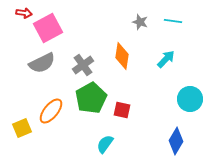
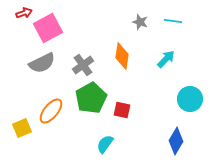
red arrow: rotated 28 degrees counterclockwise
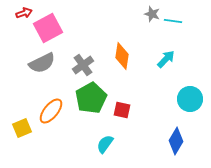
gray star: moved 12 px right, 8 px up
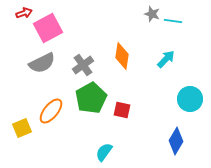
cyan semicircle: moved 1 px left, 8 px down
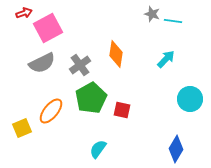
orange diamond: moved 6 px left, 2 px up
gray cross: moved 3 px left
blue diamond: moved 8 px down
cyan semicircle: moved 6 px left, 3 px up
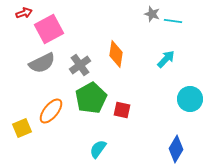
pink square: moved 1 px right, 1 px down
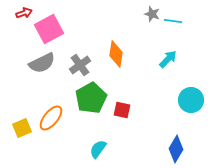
cyan arrow: moved 2 px right
cyan circle: moved 1 px right, 1 px down
orange ellipse: moved 7 px down
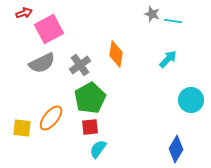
green pentagon: moved 1 px left
red square: moved 32 px left, 17 px down; rotated 18 degrees counterclockwise
yellow square: rotated 30 degrees clockwise
